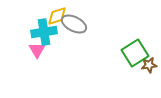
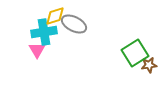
yellow diamond: moved 2 px left
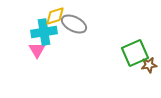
green square: rotated 8 degrees clockwise
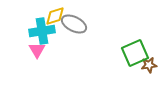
cyan cross: moved 2 px left, 1 px up
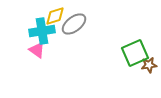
gray ellipse: rotated 65 degrees counterclockwise
pink triangle: rotated 24 degrees counterclockwise
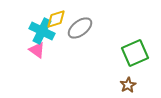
yellow diamond: moved 1 px right, 3 px down
gray ellipse: moved 6 px right, 4 px down
cyan cross: rotated 35 degrees clockwise
brown star: moved 21 px left, 20 px down; rotated 21 degrees counterclockwise
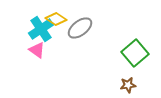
yellow diamond: rotated 50 degrees clockwise
cyan cross: moved 1 px left, 2 px up; rotated 30 degrees clockwise
green square: rotated 16 degrees counterclockwise
brown star: rotated 21 degrees clockwise
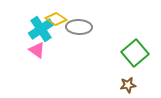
gray ellipse: moved 1 px left, 1 px up; rotated 40 degrees clockwise
